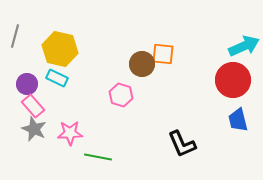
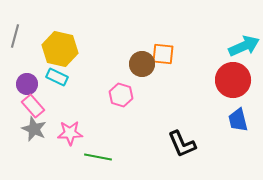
cyan rectangle: moved 1 px up
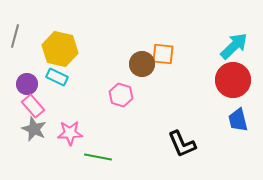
cyan arrow: moved 10 px left; rotated 20 degrees counterclockwise
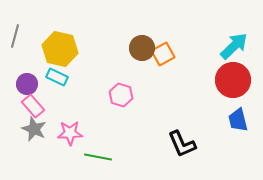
orange square: rotated 35 degrees counterclockwise
brown circle: moved 16 px up
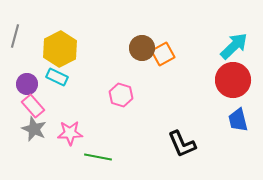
yellow hexagon: rotated 20 degrees clockwise
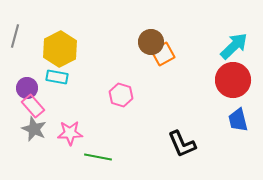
brown circle: moved 9 px right, 6 px up
cyan rectangle: rotated 15 degrees counterclockwise
purple circle: moved 4 px down
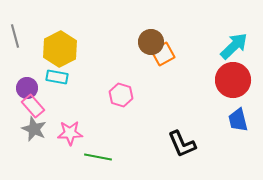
gray line: rotated 30 degrees counterclockwise
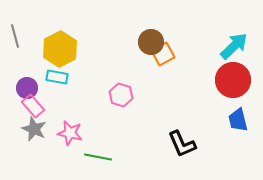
pink star: rotated 15 degrees clockwise
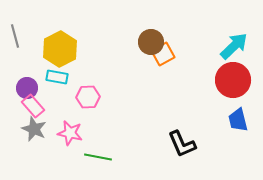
pink hexagon: moved 33 px left, 2 px down; rotated 20 degrees counterclockwise
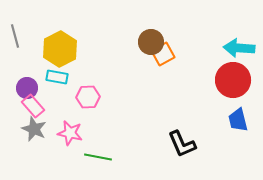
cyan arrow: moved 5 px right, 2 px down; rotated 132 degrees counterclockwise
